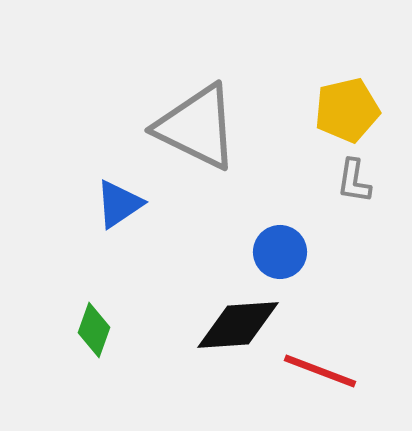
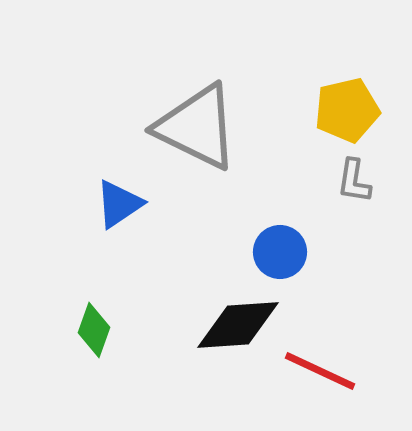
red line: rotated 4 degrees clockwise
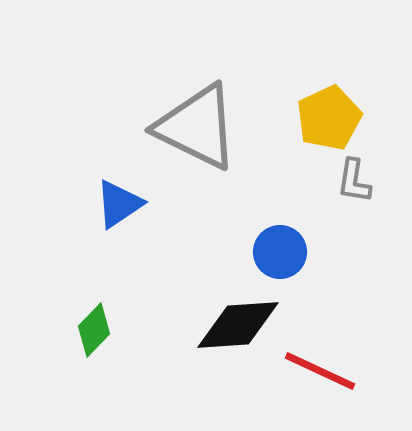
yellow pentagon: moved 18 px left, 8 px down; rotated 12 degrees counterclockwise
green diamond: rotated 24 degrees clockwise
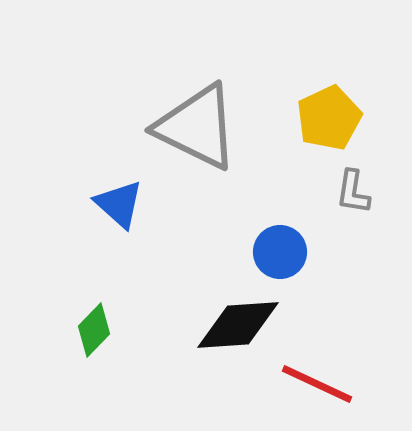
gray L-shape: moved 1 px left, 11 px down
blue triangle: rotated 44 degrees counterclockwise
red line: moved 3 px left, 13 px down
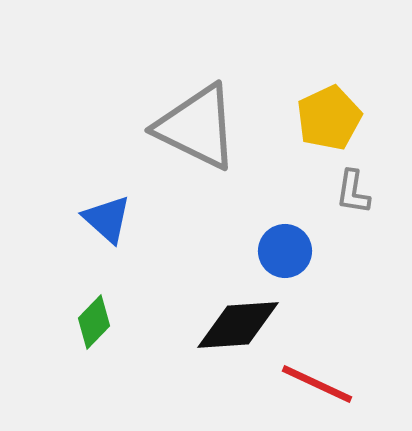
blue triangle: moved 12 px left, 15 px down
blue circle: moved 5 px right, 1 px up
green diamond: moved 8 px up
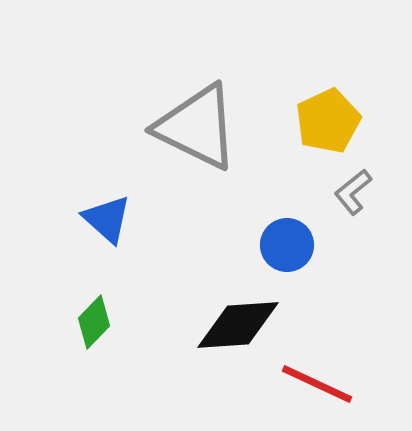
yellow pentagon: moved 1 px left, 3 px down
gray L-shape: rotated 42 degrees clockwise
blue circle: moved 2 px right, 6 px up
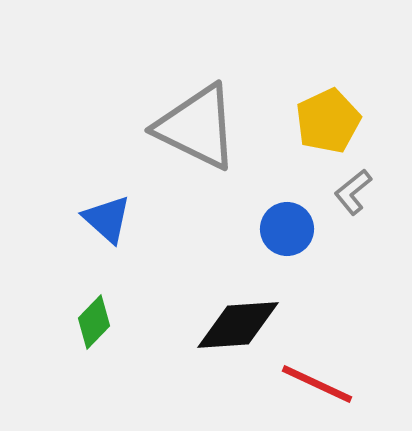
blue circle: moved 16 px up
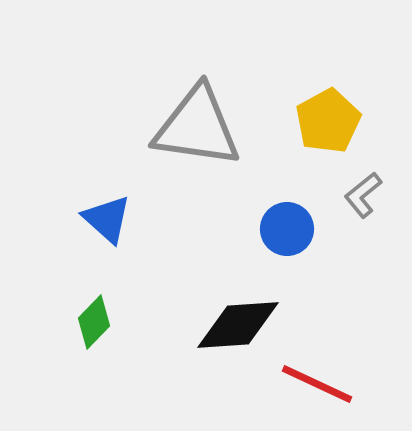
yellow pentagon: rotated 4 degrees counterclockwise
gray triangle: rotated 18 degrees counterclockwise
gray L-shape: moved 10 px right, 3 px down
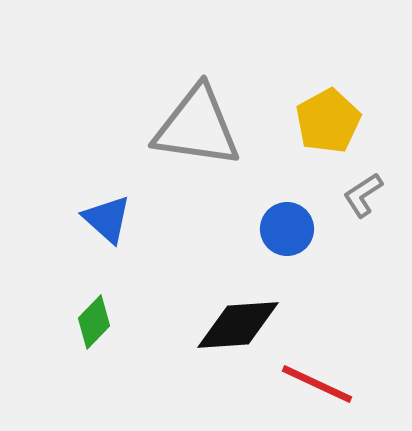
gray L-shape: rotated 6 degrees clockwise
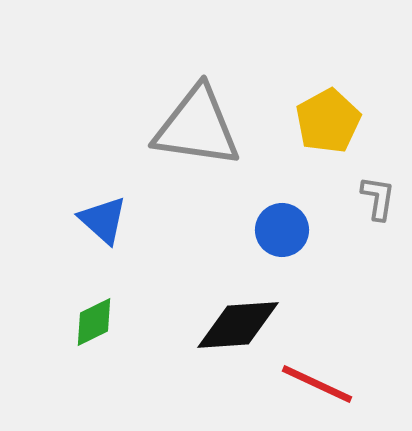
gray L-shape: moved 15 px right, 3 px down; rotated 132 degrees clockwise
blue triangle: moved 4 px left, 1 px down
blue circle: moved 5 px left, 1 px down
green diamond: rotated 20 degrees clockwise
